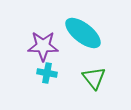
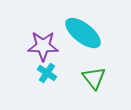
cyan cross: rotated 24 degrees clockwise
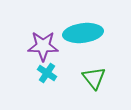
cyan ellipse: rotated 45 degrees counterclockwise
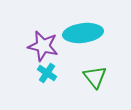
purple star: rotated 12 degrees clockwise
green triangle: moved 1 px right, 1 px up
